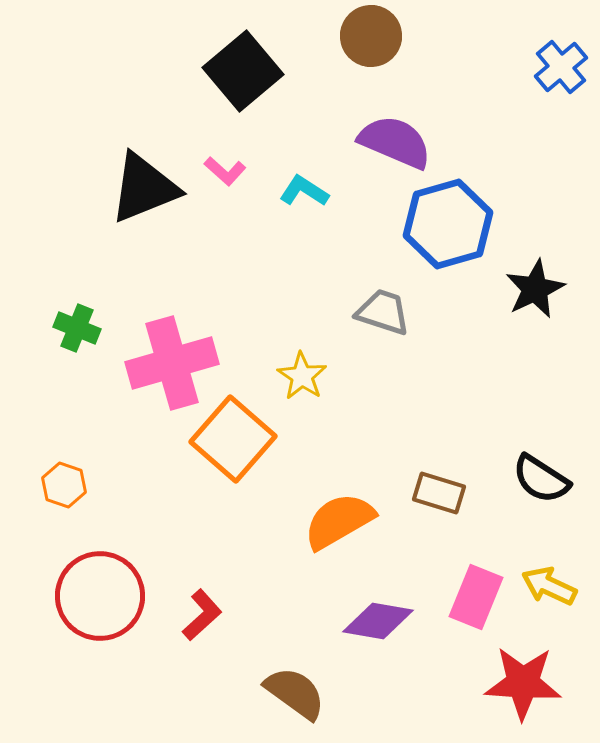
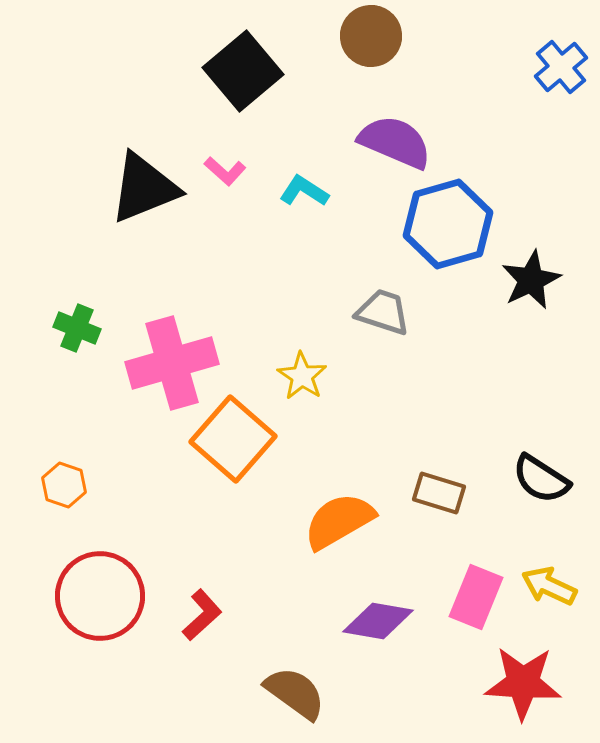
black star: moved 4 px left, 9 px up
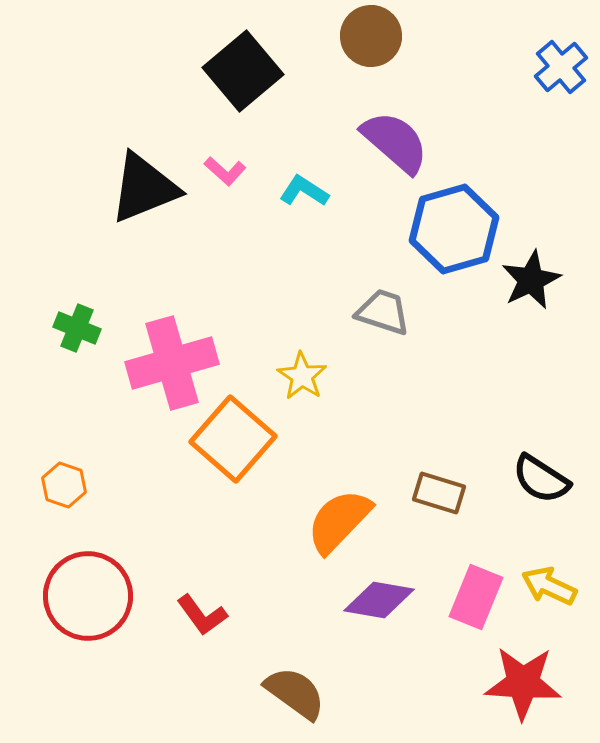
purple semicircle: rotated 18 degrees clockwise
blue hexagon: moved 6 px right, 5 px down
orange semicircle: rotated 16 degrees counterclockwise
red circle: moved 12 px left
red L-shape: rotated 96 degrees clockwise
purple diamond: moved 1 px right, 21 px up
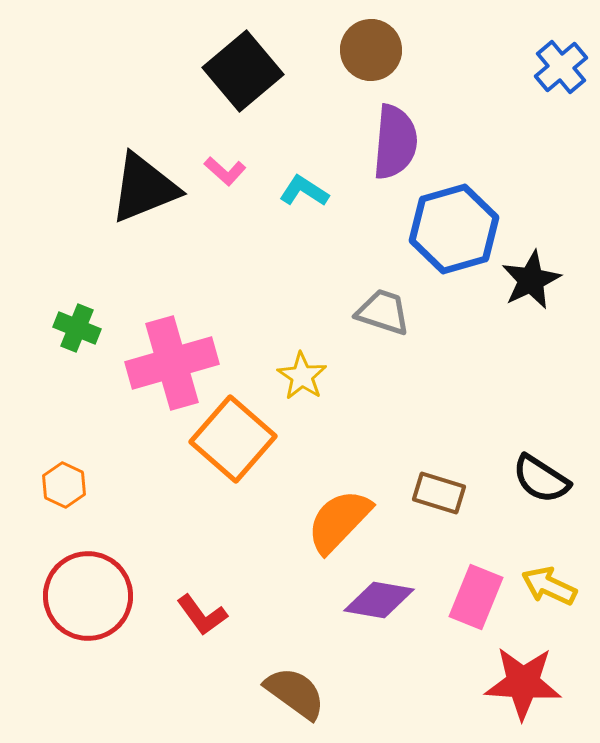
brown circle: moved 14 px down
purple semicircle: rotated 54 degrees clockwise
orange hexagon: rotated 6 degrees clockwise
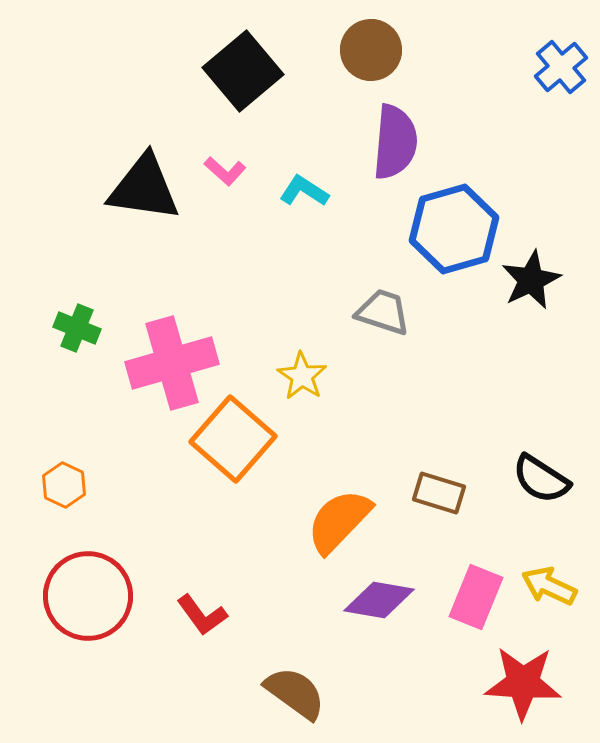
black triangle: rotated 30 degrees clockwise
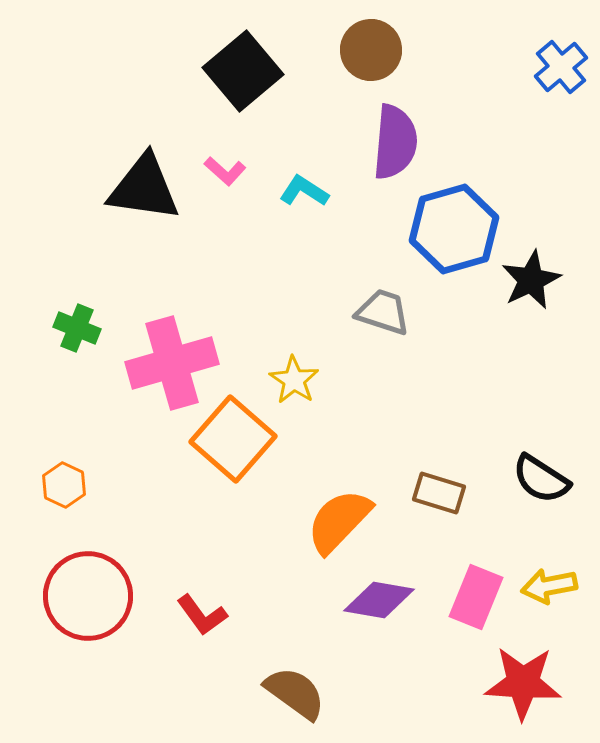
yellow star: moved 8 px left, 4 px down
yellow arrow: rotated 36 degrees counterclockwise
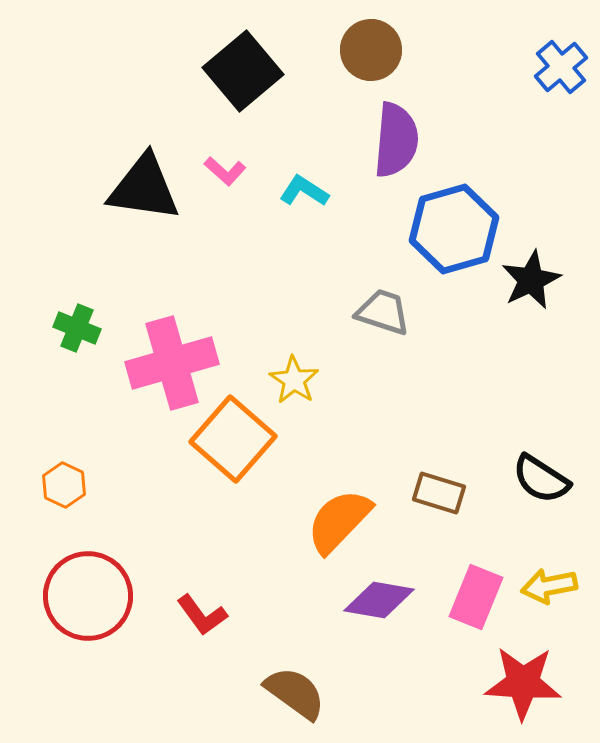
purple semicircle: moved 1 px right, 2 px up
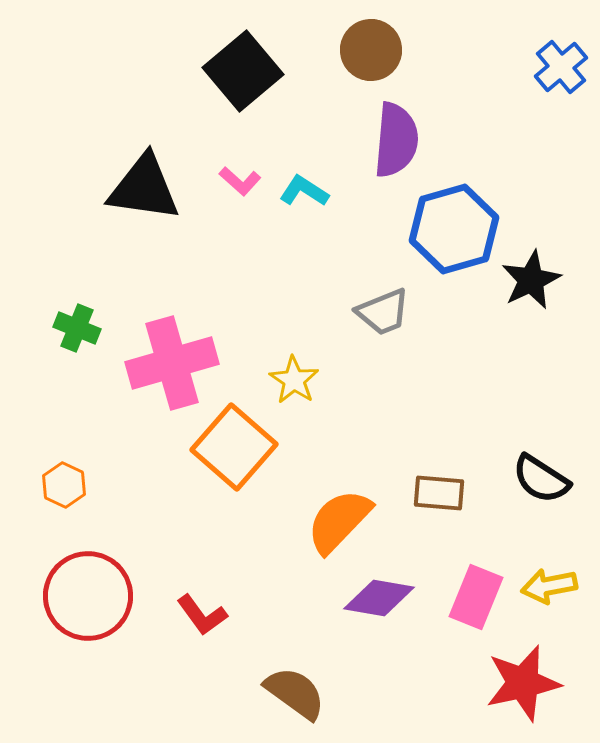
pink L-shape: moved 15 px right, 10 px down
gray trapezoid: rotated 140 degrees clockwise
orange square: moved 1 px right, 8 px down
brown rectangle: rotated 12 degrees counterclockwise
purple diamond: moved 2 px up
red star: rotated 16 degrees counterclockwise
